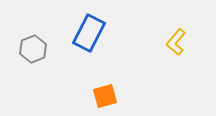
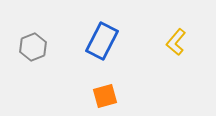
blue rectangle: moved 13 px right, 8 px down
gray hexagon: moved 2 px up
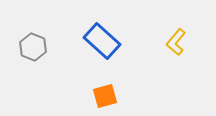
blue rectangle: rotated 75 degrees counterclockwise
gray hexagon: rotated 16 degrees counterclockwise
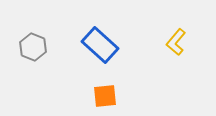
blue rectangle: moved 2 px left, 4 px down
orange square: rotated 10 degrees clockwise
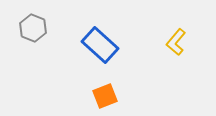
gray hexagon: moved 19 px up
orange square: rotated 15 degrees counterclockwise
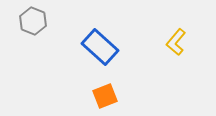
gray hexagon: moved 7 px up
blue rectangle: moved 2 px down
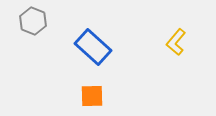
blue rectangle: moved 7 px left
orange square: moved 13 px left; rotated 20 degrees clockwise
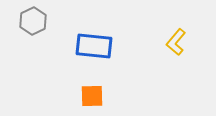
gray hexagon: rotated 12 degrees clockwise
blue rectangle: moved 1 px right, 1 px up; rotated 36 degrees counterclockwise
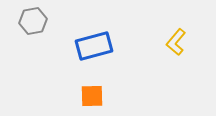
gray hexagon: rotated 16 degrees clockwise
blue rectangle: rotated 21 degrees counterclockwise
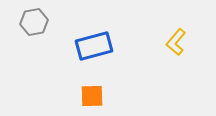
gray hexagon: moved 1 px right, 1 px down
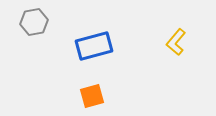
orange square: rotated 15 degrees counterclockwise
